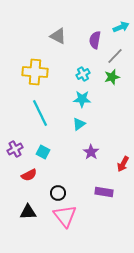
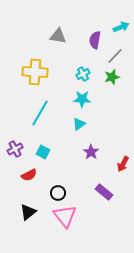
gray triangle: rotated 18 degrees counterclockwise
cyan line: rotated 56 degrees clockwise
purple rectangle: rotated 30 degrees clockwise
black triangle: rotated 36 degrees counterclockwise
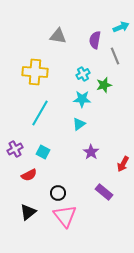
gray line: rotated 66 degrees counterclockwise
green star: moved 8 px left, 8 px down
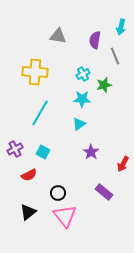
cyan arrow: rotated 126 degrees clockwise
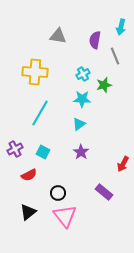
purple star: moved 10 px left
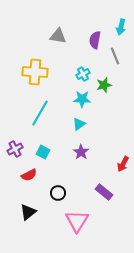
pink triangle: moved 12 px right, 5 px down; rotated 10 degrees clockwise
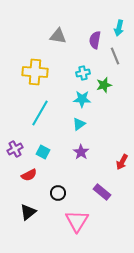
cyan arrow: moved 2 px left, 1 px down
cyan cross: moved 1 px up; rotated 16 degrees clockwise
red arrow: moved 1 px left, 2 px up
purple rectangle: moved 2 px left
